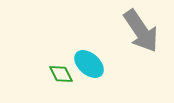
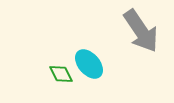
cyan ellipse: rotated 8 degrees clockwise
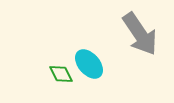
gray arrow: moved 1 px left, 3 px down
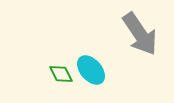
cyan ellipse: moved 2 px right, 6 px down
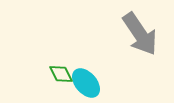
cyan ellipse: moved 5 px left, 13 px down
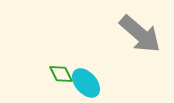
gray arrow: rotated 15 degrees counterclockwise
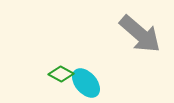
green diamond: rotated 35 degrees counterclockwise
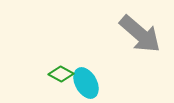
cyan ellipse: rotated 12 degrees clockwise
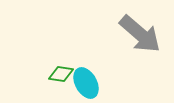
green diamond: rotated 20 degrees counterclockwise
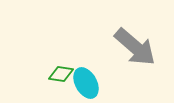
gray arrow: moved 5 px left, 13 px down
